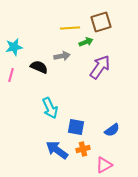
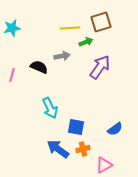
cyan star: moved 2 px left, 19 px up
pink line: moved 1 px right
blue semicircle: moved 3 px right, 1 px up
blue arrow: moved 1 px right, 1 px up
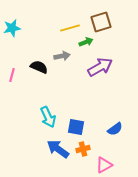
yellow line: rotated 12 degrees counterclockwise
purple arrow: rotated 25 degrees clockwise
cyan arrow: moved 2 px left, 9 px down
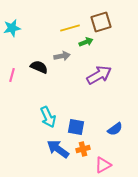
purple arrow: moved 1 px left, 8 px down
pink triangle: moved 1 px left
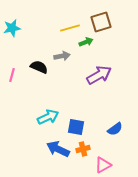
cyan arrow: rotated 90 degrees counterclockwise
blue arrow: rotated 10 degrees counterclockwise
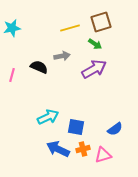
green arrow: moved 9 px right, 2 px down; rotated 56 degrees clockwise
purple arrow: moved 5 px left, 6 px up
pink triangle: moved 10 px up; rotated 12 degrees clockwise
